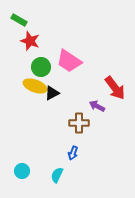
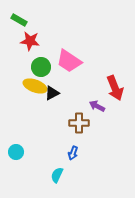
red star: rotated 12 degrees counterclockwise
red arrow: rotated 15 degrees clockwise
cyan circle: moved 6 px left, 19 px up
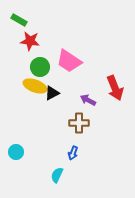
green circle: moved 1 px left
purple arrow: moved 9 px left, 6 px up
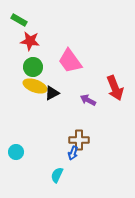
pink trapezoid: moved 1 px right; rotated 20 degrees clockwise
green circle: moved 7 px left
brown cross: moved 17 px down
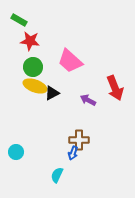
pink trapezoid: rotated 12 degrees counterclockwise
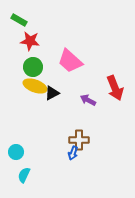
cyan semicircle: moved 33 px left
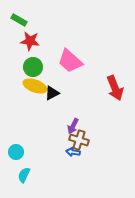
purple arrow: moved 15 px left, 26 px down; rotated 91 degrees counterclockwise
brown cross: rotated 18 degrees clockwise
blue arrow: moved 1 px up; rotated 80 degrees clockwise
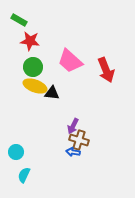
red arrow: moved 9 px left, 18 px up
black triangle: rotated 35 degrees clockwise
